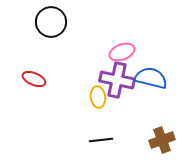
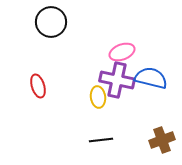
red ellipse: moved 4 px right, 7 px down; rotated 50 degrees clockwise
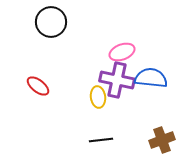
blue semicircle: rotated 8 degrees counterclockwise
red ellipse: rotated 35 degrees counterclockwise
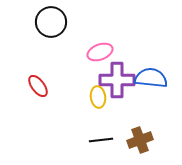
pink ellipse: moved 22 px left
purple cross: rotated 12 degrees counterclockwise
red ellipse: rotated 15 degrees clockwise
brown cross: moved 22 px left
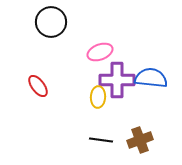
yellow ellipse: rotated 10 degrees clockwise
black line: rotated 15 degrees clockwise
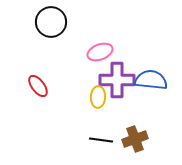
blue semicircle: moved 2 px down
brown cross: moved 5 px left, 1 px up
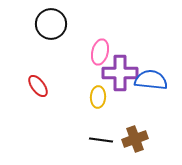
black circle: moved 2 px down
pink ellipse: rotated 55 degrees counterclockwise
purple cross: moved 3 px right, 7 px up
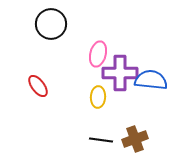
pink ellipse: moved 2 px left, 2 px down
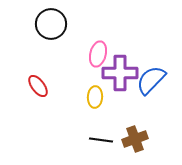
blue semicircle: rotated 52 degrees counterclockwise
yellow ellipse: moved 3 px left
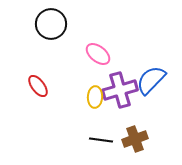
pink ellipse: rotated 65 degrees counterclockwise
purple cross: moved 17 px down; rotated 16 degrees counterclockwise
